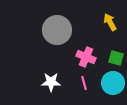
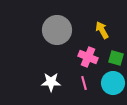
yellow arrow: moved 8 px left, 8 px down
pink cross: moved 2 px right
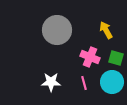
yellow arrow: moved 4 px right
pink cross: moved 2 px right
cyan circle: moved 1 px left, 1 px up
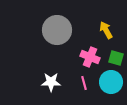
cyan circle: moved 1 px left
